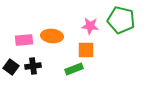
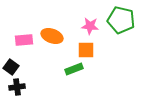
orange ellipse: rotated 15 degrees clockwise
black cross: moved 16 px left, 21 px down
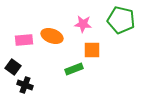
pink star: moved 7 px left, 2 px up
orange square: moved 6 px right
black square: moved 2 px right
black cross: moved 8 px right, 2 px up; rotated 28 degrees clockwise
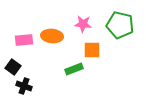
green pentagon: moved 1 px left, 5 px down
orange ellipse: rotated 15 degrees counterclockwise
black cross: moved 1 px left, 1 px down
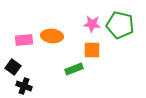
pink star: moved 9 px right
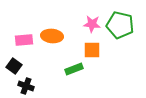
black square: moved 1 px right, 1 px up
black cross: moved 2 px right
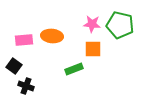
orange square: moved 1 px right, 1 px up
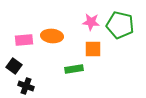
pink star: moved 1 px left, 2 px up
green rectangle: rotated 12 degrees clockwise
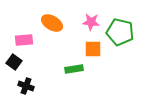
green pentagon: moved 7 px down
orange ellipse: moved 13 px up; rotated 25 degrees clockwise
black square: moved 4 px up
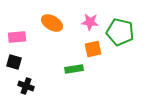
pink star: moved 1 px left
pink rectangle: moved 7 px left, 3 px up
orange square: rotated 12 degrees counterclockwise
black square: rotated 21 degrees counterclockwise
